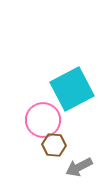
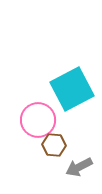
pink circle: moved 5 px left
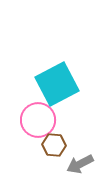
cyan square: moved 15 px left, 5 px up
gray arrow: moved 1 px right, 3 px up
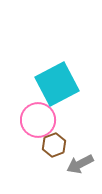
brown hexagon: rotated 25 degrees counterclockwise
